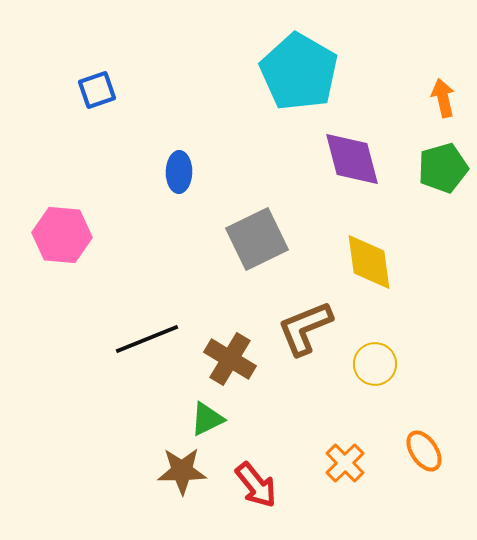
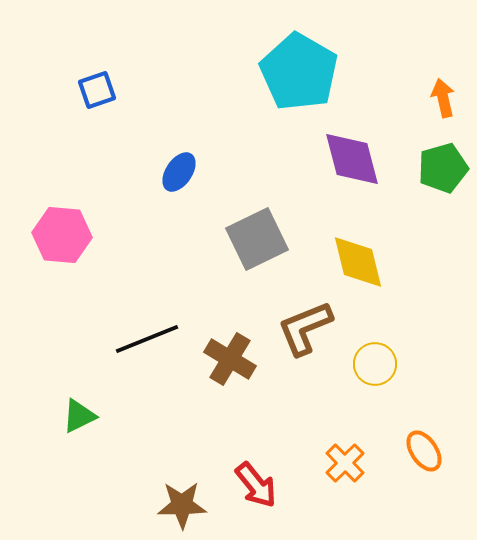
blue ellipse: rotated 33 degrees clockwise
yellow diamond: moved 11 px left; rotated 6 degrees counterclockwise
green triangle: moved 128 px left, 3 px up
brown star: moved 34 px down
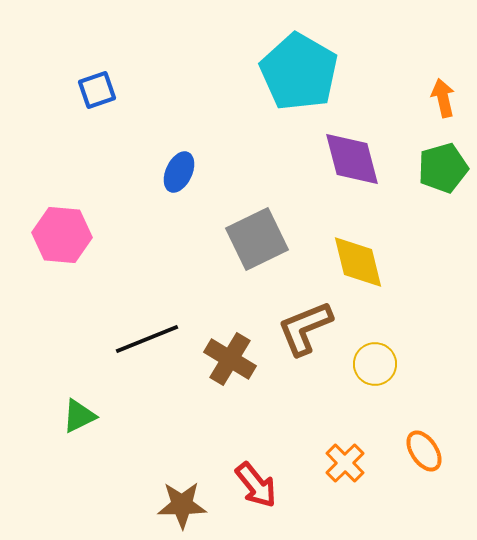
blue ellipse: rotated 9 degrees counterclockwise
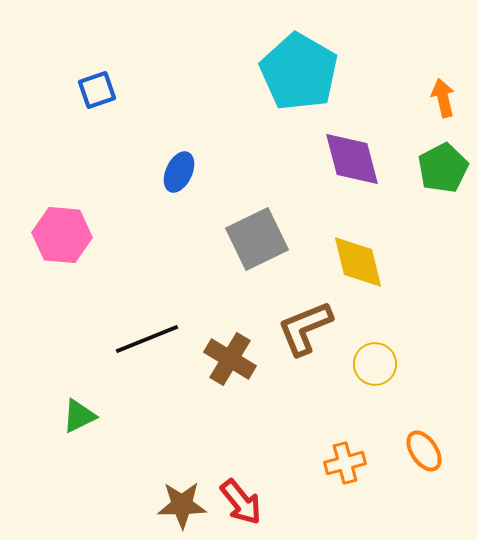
green pentagon: rotated 12 degrees counterclockwise
orange cross: rotated 30 degrees clockwise
red arrow: moved 15 px left, 17 px down
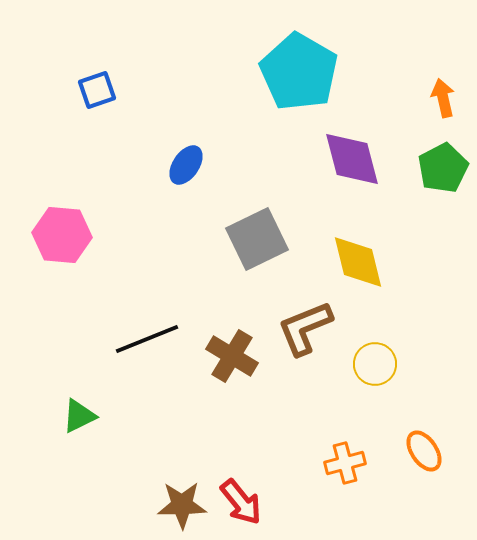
blue ellipse: moved 7 px right, 7 px up; rotated 9 degrees clockwise
brown cross: moved 2 px right, 3 px up
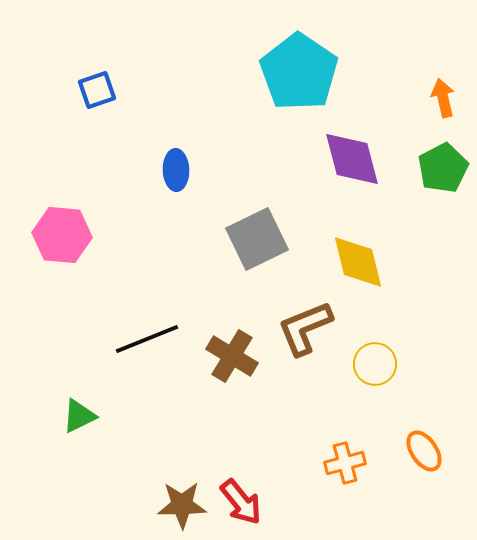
cyan pentagon: rotated 4 degrees clockwise
blue ellipse: moved 10 px left, 5 px down; rotated 36 degrees counterclockwise
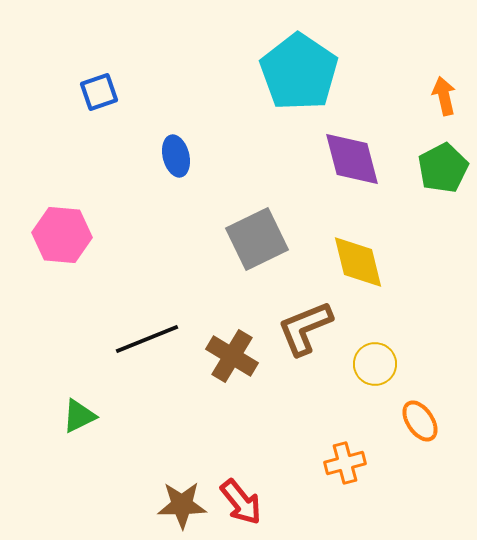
blue square: moved 2 px right, 2 px down
orange arrow: moved 1 px right, 2 px up
blue ellipse: moved 14 px up; rotated 12 degrees counterclockwise
orange ellipse: moved 4 px left, 30 px up
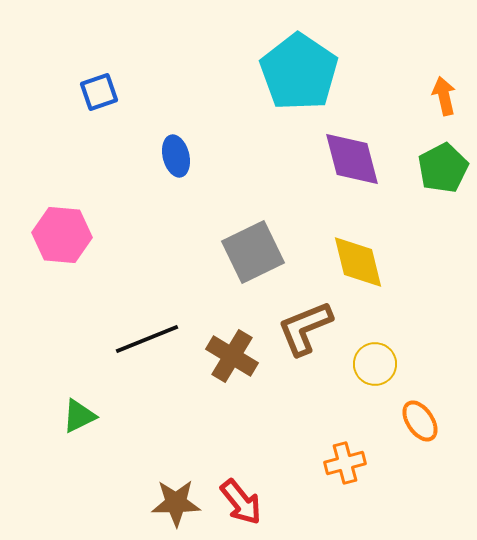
gray square: moved 4 px left, 13 px down
brown star: moved 6 px left, 2 px up
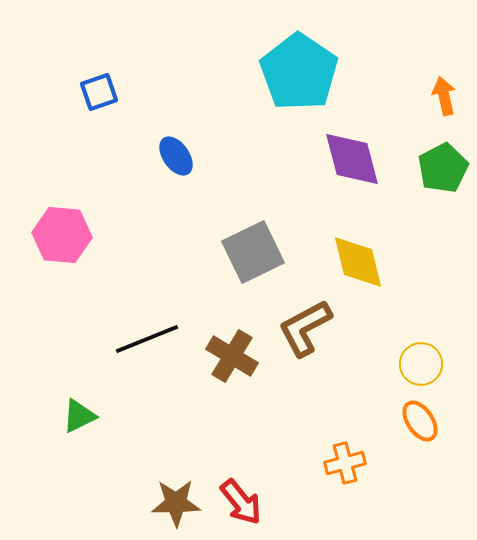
blue ellipse: rotated 21 degrees counterclockwise
brown L-shape: rotated 6 degrees counterclockwise
yellow circle: moved 46 px right
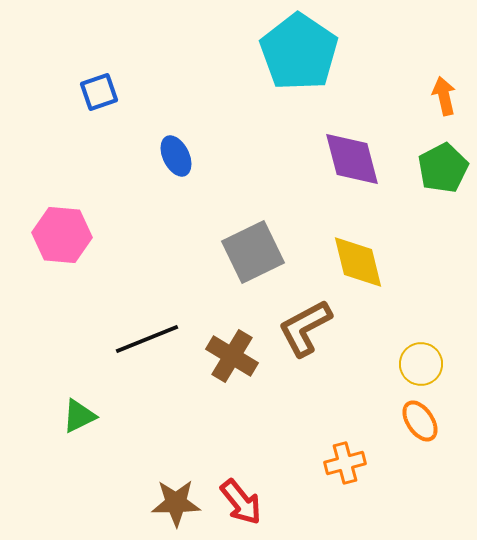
cyan pentagon: moved 20 px up
blue ellipse: rotated 9 degrees clockwise
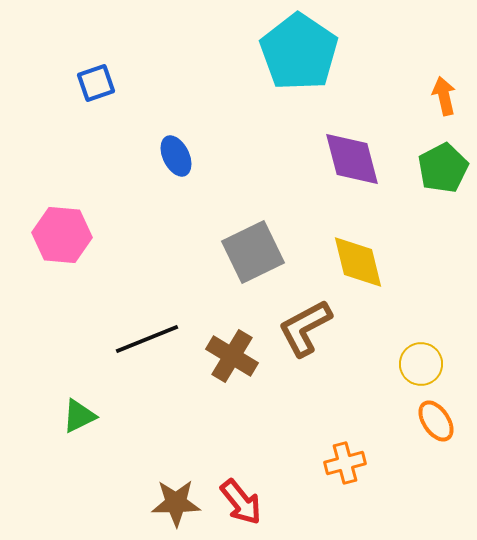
blue square: moved 3 px left, 9 px up
orange ellipse: moved 16 px right
